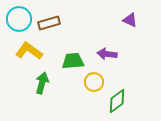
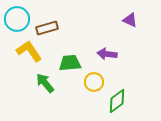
cyan circle: moved 2 px left
brown rectangle: moved 2 px left, 5 px down
yellow L-shape: rotated 20 degrees clockwise
green trapezoid: moved 3 px left, 2 px down
green arrow: moved 3 px right; rotated 55 degrees counterclockwise
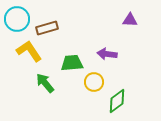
purple triangle: rotated 21 degrees counterclockwise
green trapezoid: moved 2 px right
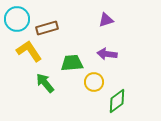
purple triangle: moved 24 px left; rotated 21 degrees counterclockwise
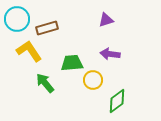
purple arrow: moved 3 px right
yellow circle: moved 1 px left, 2 px up
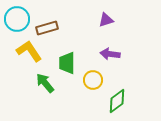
green trapezoid: moved 5 px left; rotated 85 degrees counterclockwise
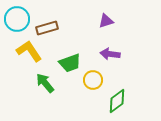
purple triangle: moved 1 px down
green trapezoid: moved 3 px right; rotated 110 degrees counterclockwise
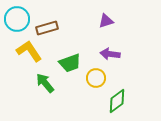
yellow circle: moved 3 px right, 2 px up
